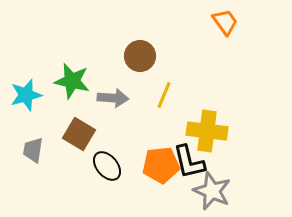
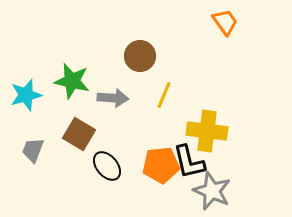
gray trapezoid: rotated 12 degrees clockwise
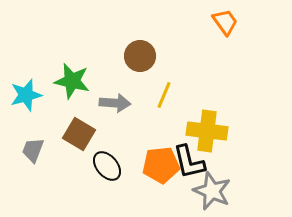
gray arrow: moved 2 px right, 5 px down
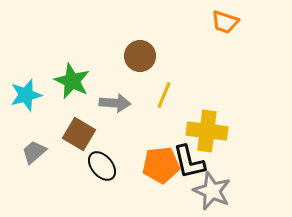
orange trapezoid: rotated 144 degrees clockwise
green star: rotated 12 degrees clockwise
gray trapezoid: moved 1 px right, 2 px down; rotated 28 degrees clockwise
black ellipse: moved 5 px left
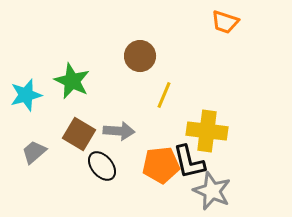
gray arrow: moved 4 px right, 28 px down
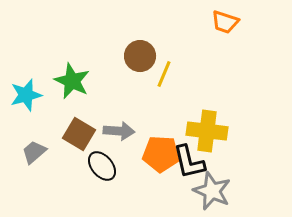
yellow line: moved 21 px up
orange pentagon: moved 11 px up; rotated 9 degrees clockwise
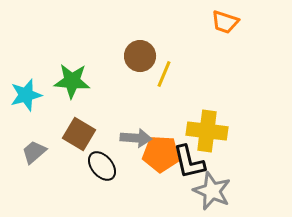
green star: rotated 21 degrees counterclockwise
gray arrow: moved 17 px right, 7 px down
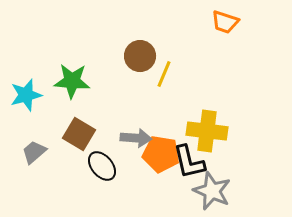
orange pentagon: rotated 6 degrees clockwise
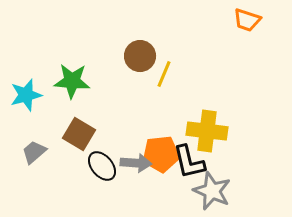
orange trapezoid: moved 22 px right, 2 px up
gray arrow: moved 25 px down
orange pentagon: rotated 15 degrees counterclockwise
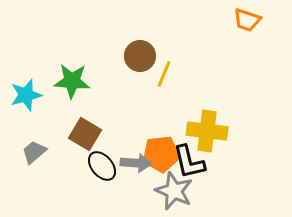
brown square: moved 6 px right
gray star: moved 38 px left
